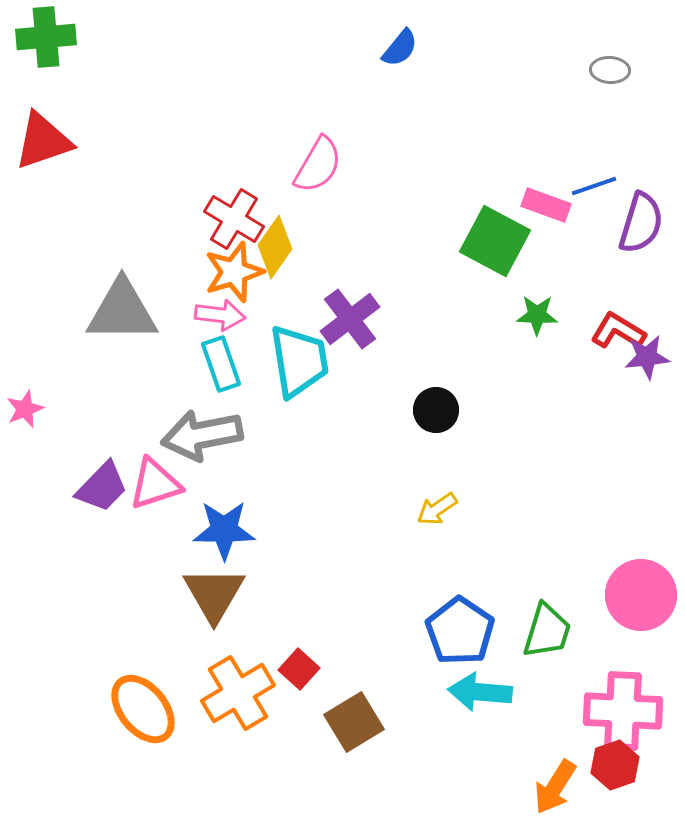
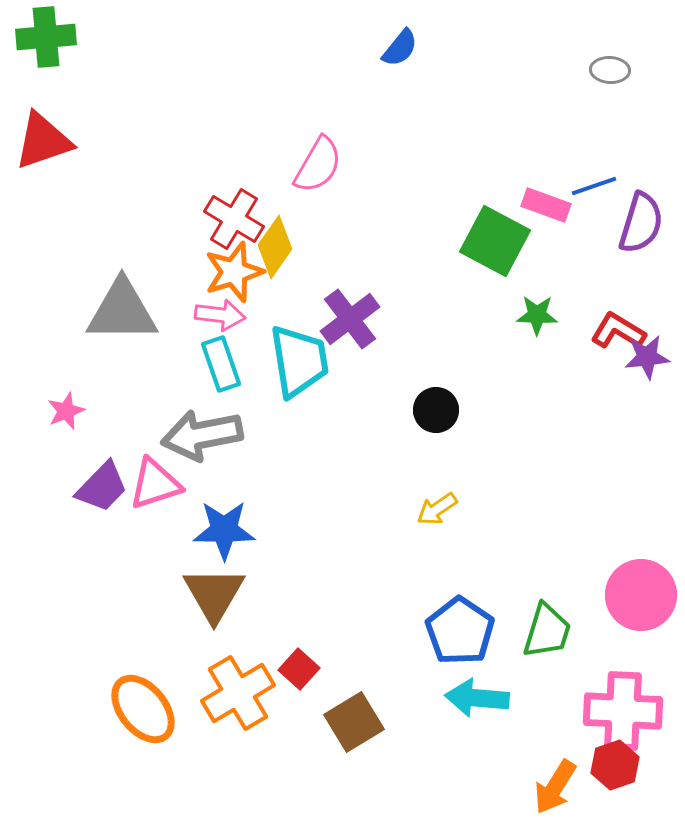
pink star: moved 41 px right, 2 px down
cyan arrow: moved 3 px left, 6 px down
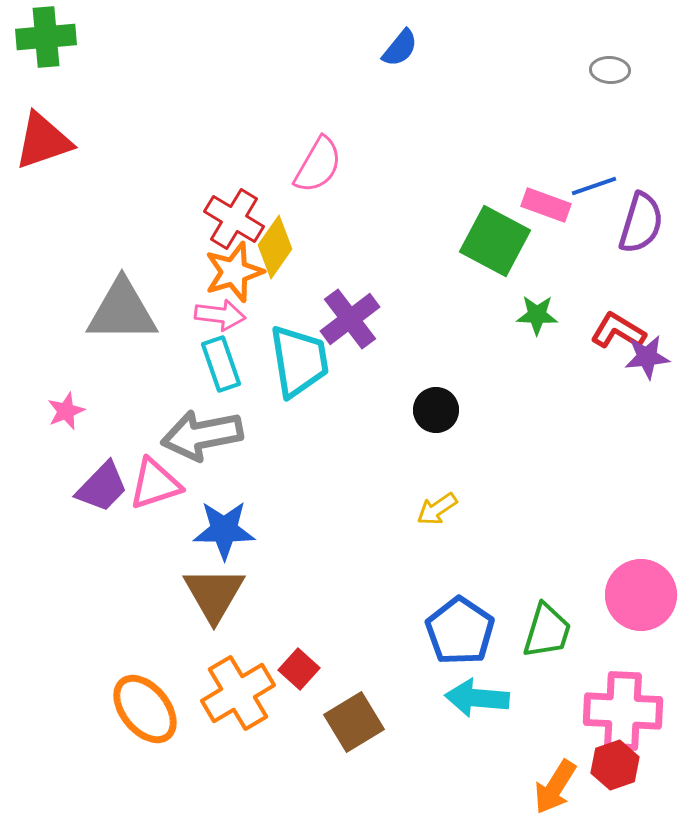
orange ellipse: moved 2 px right
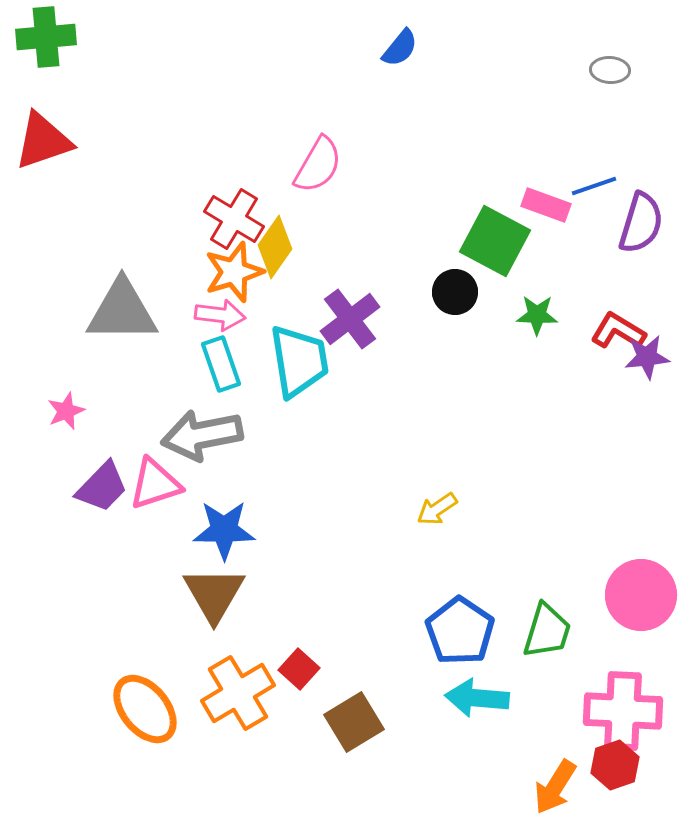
black circle: moved 19 px right, 118 px up
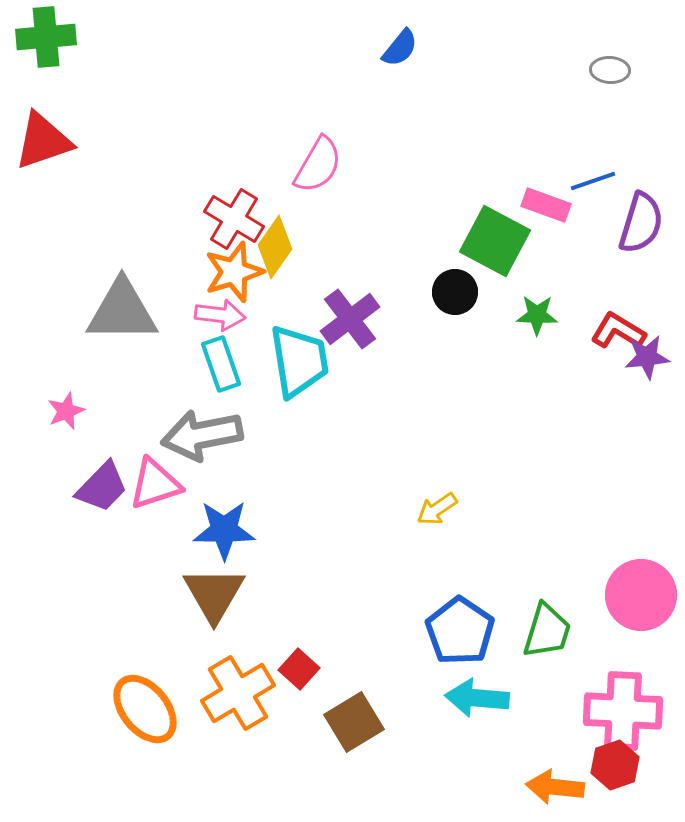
blue line: moved 1 px left, 5 px up
orange arrow: rotated 64 degrees clockwise
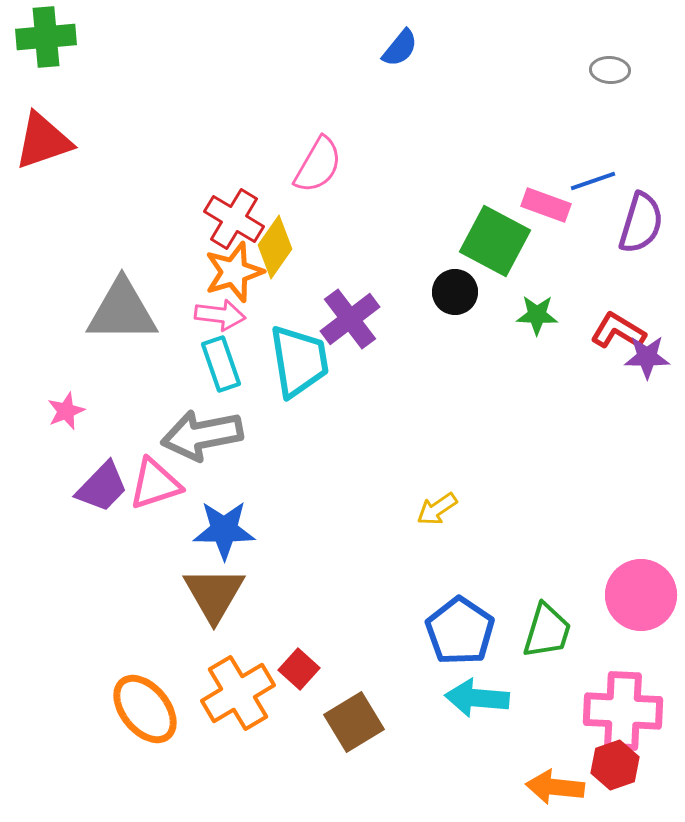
purple star: rotated 6 degrees clockwise
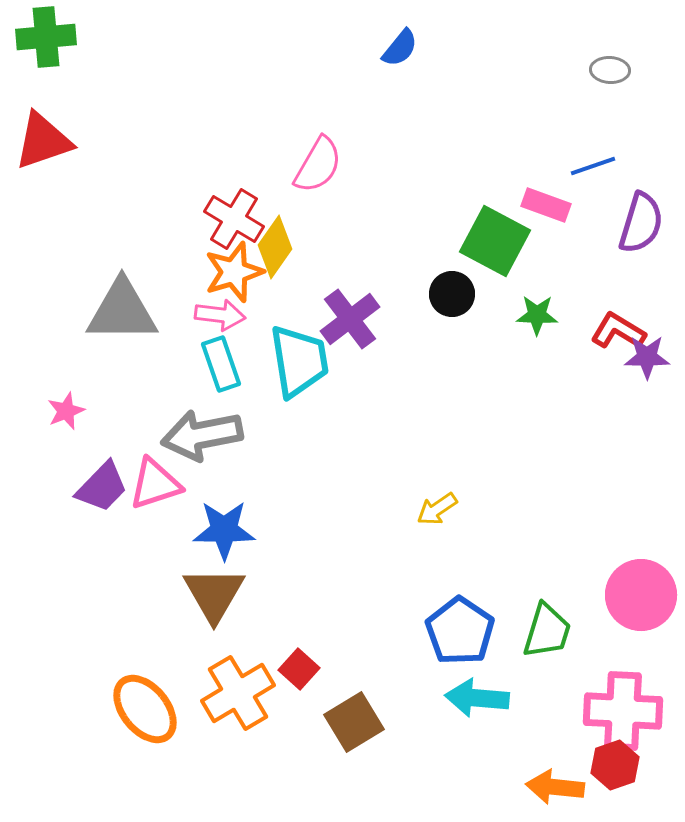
blue line: moved 15 px up
black circle: moved 3 px left, 2 px down
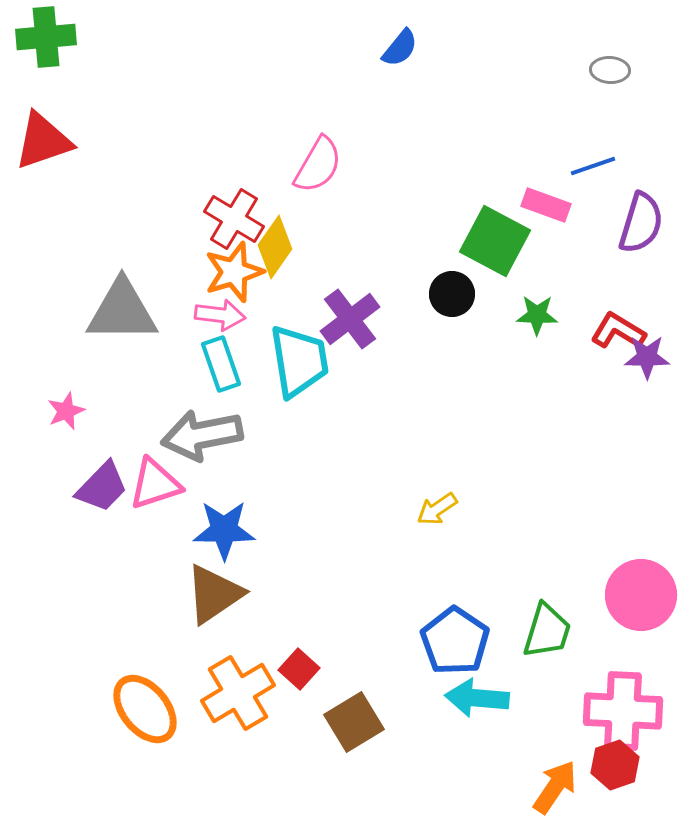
brown triangle: rotated 26 degrees clockwise
blue pentagon: moved 5 px left, 10 px down
orange arrow: rotated 118 degrees clockwise
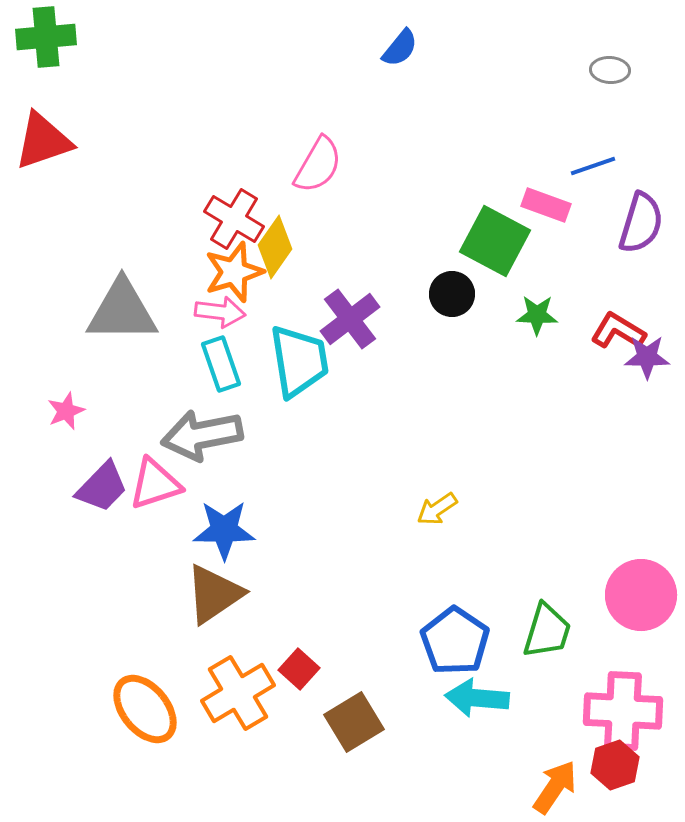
pink arrow: moved 3 px up
